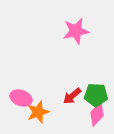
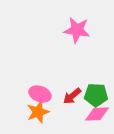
pink star: moved 1 px right, 1 px up; rotated 20 degrees clockwise
pink ellipse: moved 19 px right, 4 px up
pink diamond: rotated 45 degrees clockwise
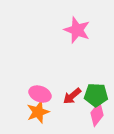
pink star: rotated 12 degrees clockwise
pink diamond: rotated 50 degrees counterclockwise
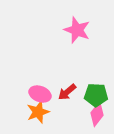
red arrow: moved 5 px left, 4 px up
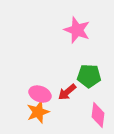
green pentagon: moved 7 px left, 19 px up
pink diamond: moved 1 px right, 1 px down; rotated 30 degrees counterclockwise
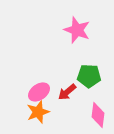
pink ellipse: moved 1 px left, 2 px up; rotated 55 degrees counterclockwise
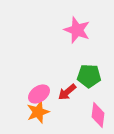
pink ellipse: moved 2 px down
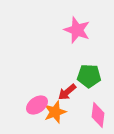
pink ellipse: moved 2 px left, 11 px down
orange star: moved 17 px right
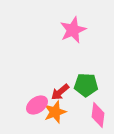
pink star: moved 4 px left; rotated 28 degrees clockwise
green pentagon: moved 3 px left, 9 px down
red arrow: moved 7 px left
